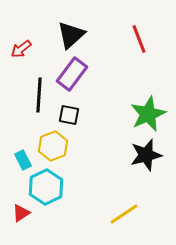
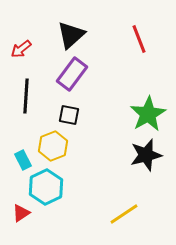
black line: moved 13 px left, 1 px down
green star: rotated 6 degrees counterclockwise
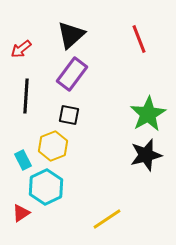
yellow line: moved 17 px left, 5 px down
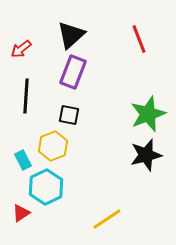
purple rectangle: moved 1 px right, 2 px up; rotated 16 degrees counterclockwise
green star: rotated 9 degrees clockwise
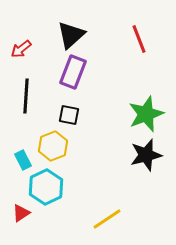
green star: moved 2 px left
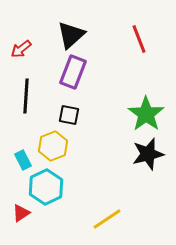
green star: rotated 15 degrees counterclockwise
black star: moved 2 px right, 1 px up
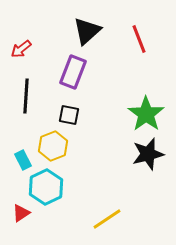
black triangle: moved 16 px right, 4 px up
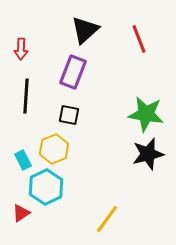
black triangle: moved 2 px left, 1 px up
red arrow: rotated 50 degrees counterclockwise
green star: rotated 27 degrees counterclockwise
yellow hexagon: moved 1 px right, 3 px down
yellow line: rotated 20 degrees counterclockwise
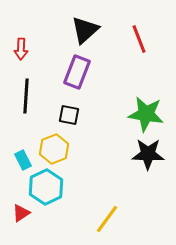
purple rectangle: moved 4 px right
black star: rotated 16 degrees clockwise
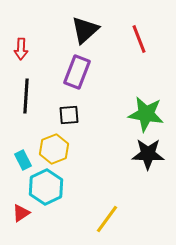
black square: rotated 15 degrees counterclockwise
